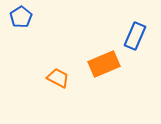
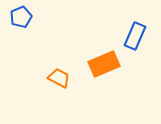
blue pentagon: rotated 10 degrees clockwise
orange trapezoid: moved 1 px right
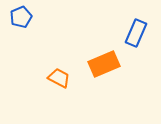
blue rectangle: moved 1 px right, 3 px up
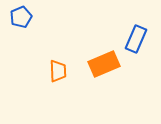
blue rectangle: moved 6 px down
orange trapezoid: moved 1 px left, 7 px up; rotated 60 degrees clockwise
